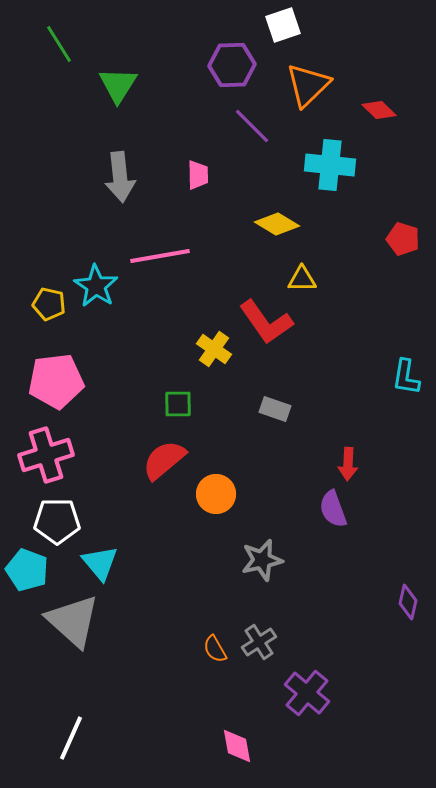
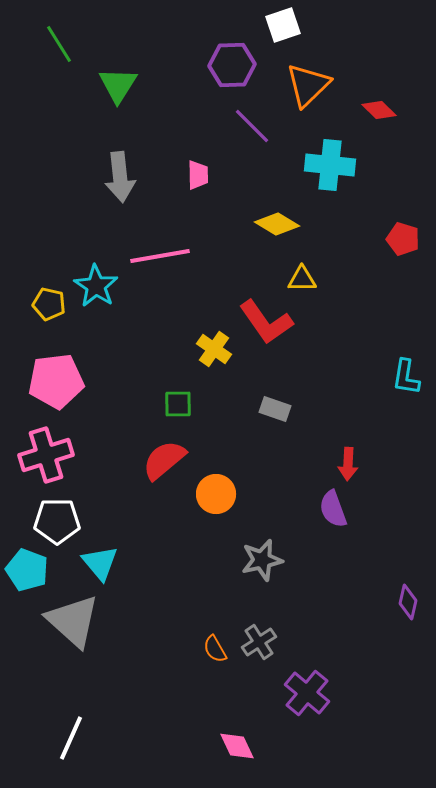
pink diamond: rotated 15 degrees counterclockwise
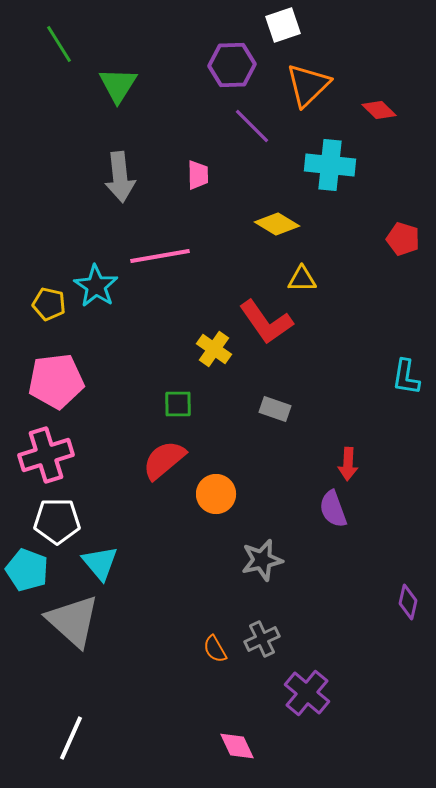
gray cross: moved 3 px right, 3 px up; rotated 8 degrees clockwise
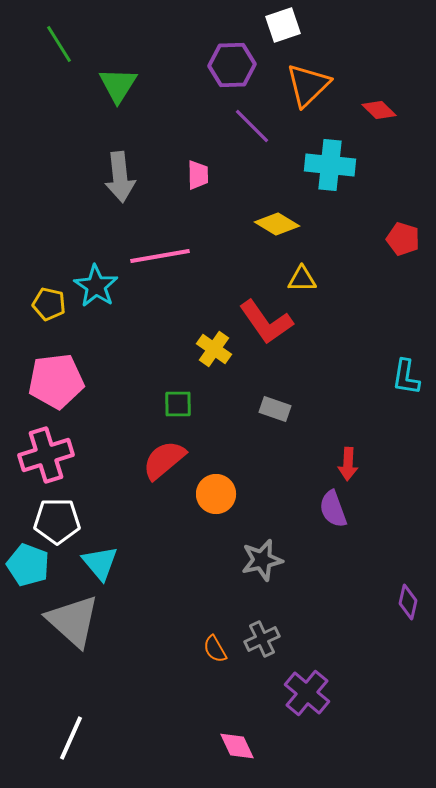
cyan pentagon: moved 1 px right, 5 px up
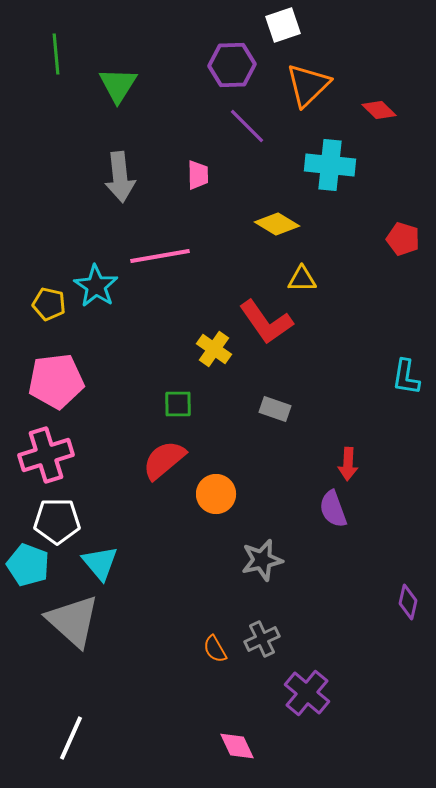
green line: moved 3 px left, 10 px down; rotated 27 degrees clockwise
purple line: moved 5 px left
